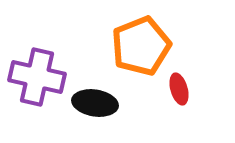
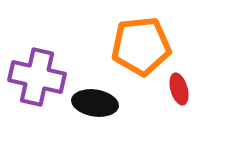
orange pentagon: rotated 16 degrees clockwise
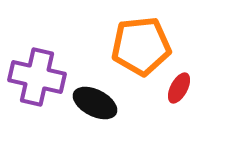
red ellipse: moved 1 px up; rotated 44 degrees clockwise
black ellipse: rotated 18 degrees clockwise
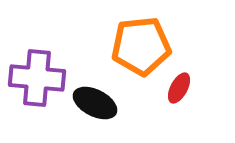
purple cross: moved 1 px down; rotated 8 degrees counterclockwise
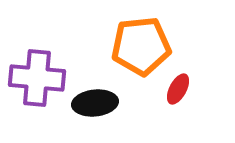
red ellipse: moved 1 px left, 1 px down
black ellipse: rotated 33 degrees counterclockwise
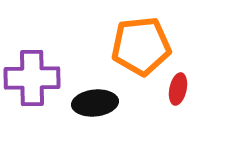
purple cross: moved 5 px left; rotated 6 degrees counterclockwise
red ellipse: rotated 16 degrees counterclockwise
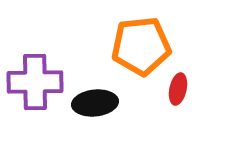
purple cross: moved 3 px right, 4 px down
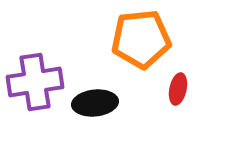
orange pentagon: moved 7 px up
purple cross: rotated 8 degrees counterclockwise
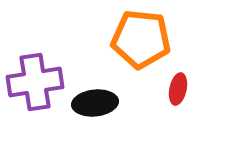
orange pentagon: rotated 12 degrees clockwise
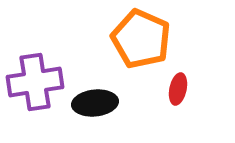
orange pentagon: rotated 18 degrees clockwise
